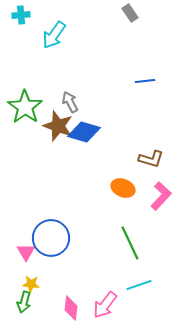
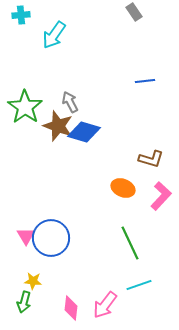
gray rectangle: moved 4 px right, 1 px up
pink triangle: moved 16 px up
yellow star: moved 2 px right, 3 px up
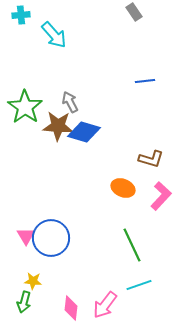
cyan arrow: rotated 76 degrees counterclockwise
brown star: rotated 16 degrees counterclockwise
green line: moved 2 px right, 2 px down
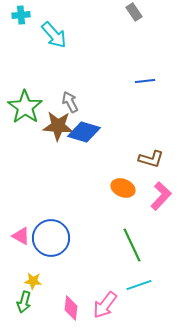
pink triangle: moved 5 px left; rotated 30 degrees counterclockwise
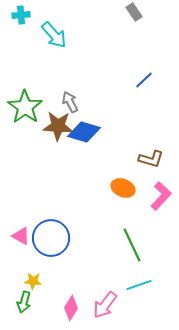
blue line: moved 1 px left, 1 px up; rotated 36 degrees counterclockwise
pink diamond: rotated 25 degrees clockwise
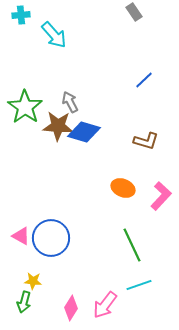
brown L-shape: moved 5 px left, 18 px up
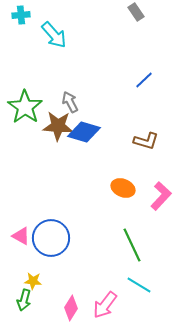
gray rectangle: moved 2 px right
cyan line: rotated 50 degrees clockwise
green arrow: moved 2 px up
